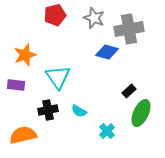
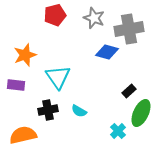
cyan cross: moved 11 px right
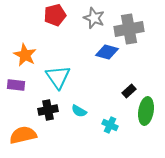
orange star: rotated 25 degrees counterclockwise
green ellipse: moved 5 px right, 2 px up; rotated 16 degrees counterclockwise
cyan cross: moved 8 px left, 6 px up; rotated 21 degrees counterclockwise
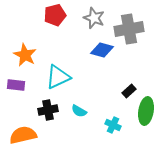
blue diamond: moved 5 px left, 2 px up
cyan triangle: rotated 40 degrees clockwise
cyan cross: moved 3 px right
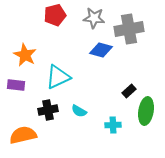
gray star: rotated 15 degrees counterclockwise
blue diamond: moved 1 px left
cyan cross: rotated 28 degrees counterclockwise
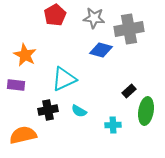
red pentagon: rotated 15 degrees counterclockwise
cyan triangle: moved 6 px right, 2 px down
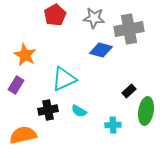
purple rectangle: rotated 66 degrees counterclockwise
